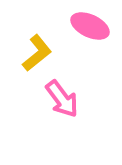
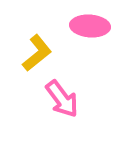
pink ellipse: rotated 21 degrees counterclockwise
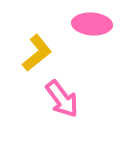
pink ellipse: moved 2 px right, 2 px up
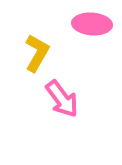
yellow L-shape: rotated 21 degrees counterclockwise
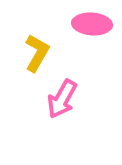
pink arrow: rotated 66 degrees clockwise
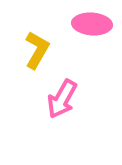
yellow L-shape: moved 3 px up
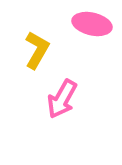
pink ellipse: rotated 9 degrees clockwise
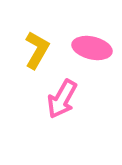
pink ellipse: moved 24 px down
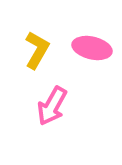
pink arrow: moved 10 px left, 7 px down
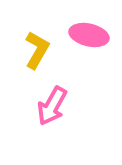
pink ellipse: moved 3 px left, 13 px up
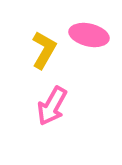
yellow L-shape: moved 7 px right
